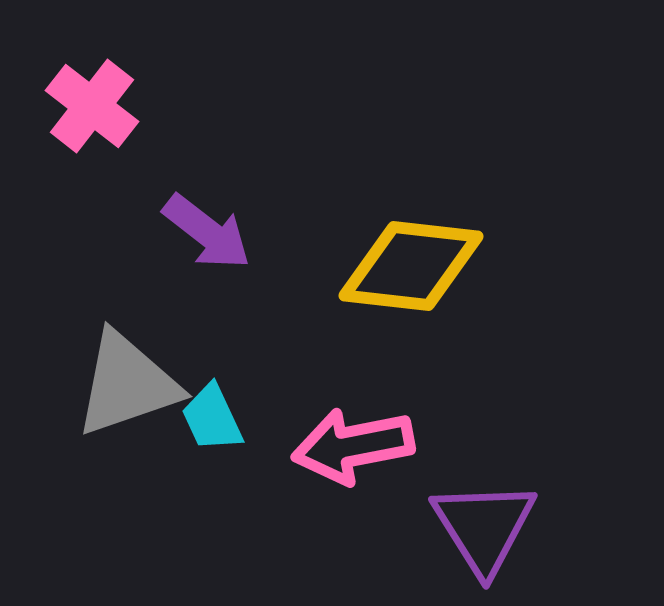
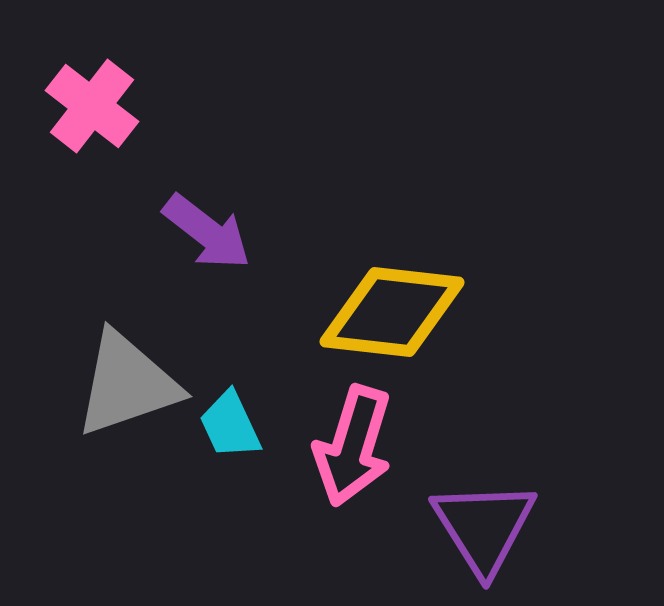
yellow diamond: moved 19 px left, 46 px down
cyan trapezoid: moved 18 px right, 7 px down
pink arrow: rotated 62 degrees counterclockwise
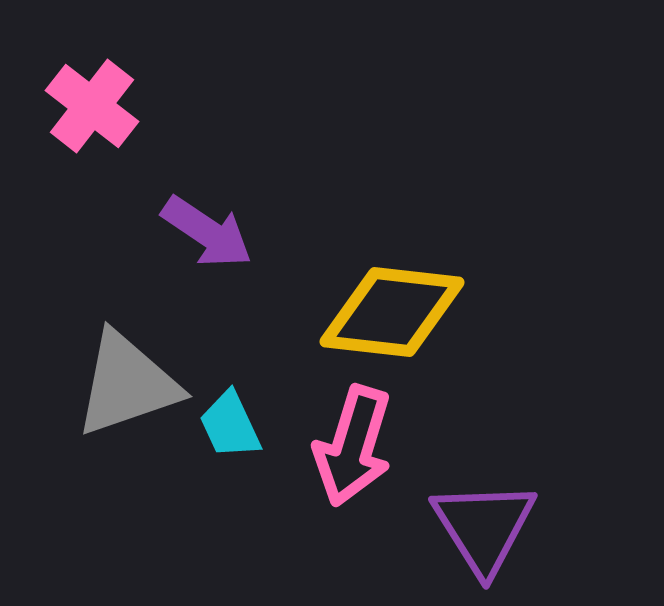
purple arrow: rotated 4 degrees counterclockwise
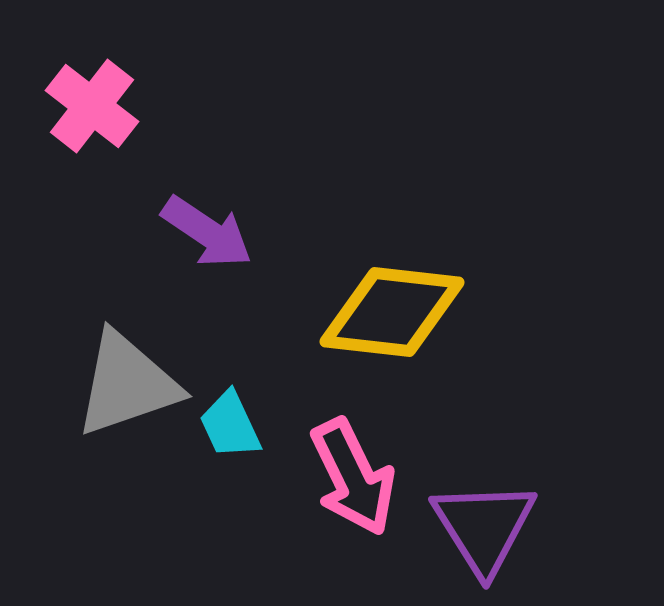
pink arrow: moved 31 px down; rotated 43 degrees counterclockwise
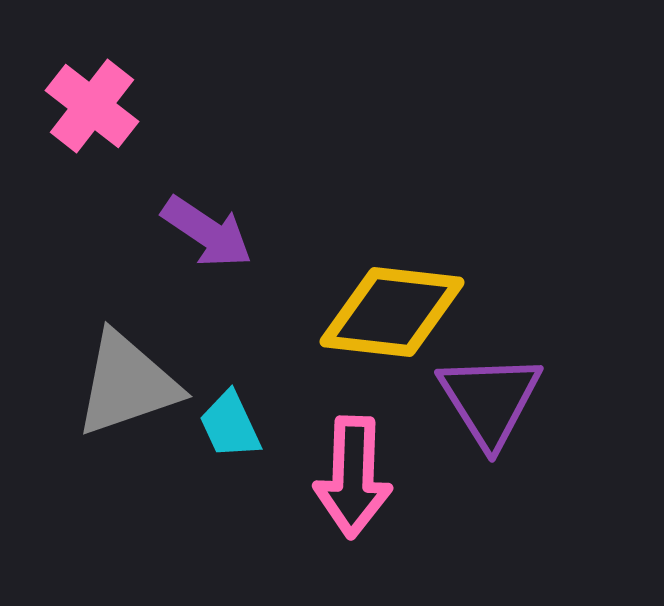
pink arrow: rotated 28 degrees clockwise
purple triangle: moved 6 px right, 127 px up
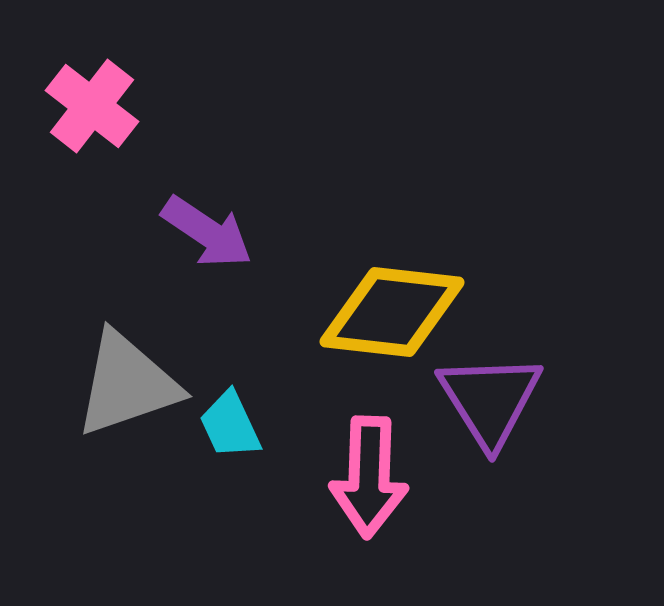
pink arrow: moved 16 px right
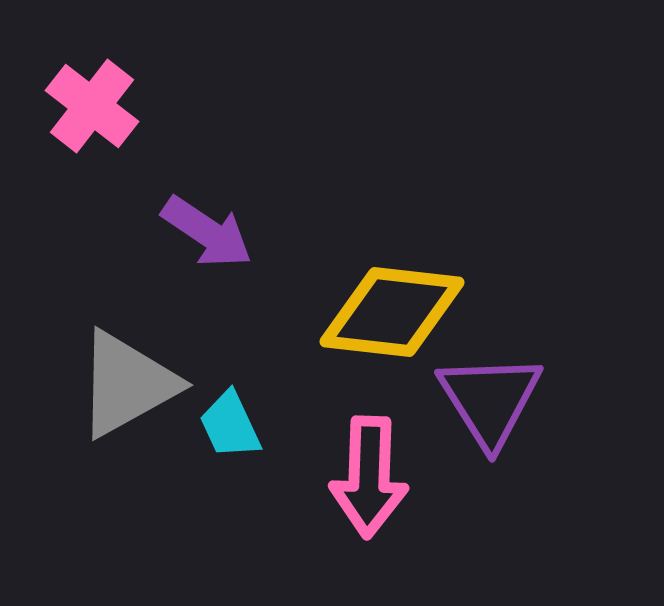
gray triangle: rotated 10 degrees counterclockwise
